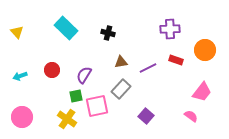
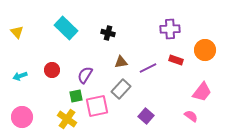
purple semicircle: moved 1 px right
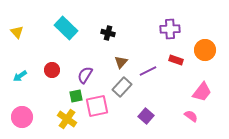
brown triangle: rotated 40 degrees counterclockwise
purple line: moved 3 px down
cyan arrow: rotated 16 degrees counterclockwise
gray rectangle: moved 1 px right, 2 px up
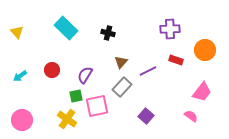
pink circle: moved 3 px down
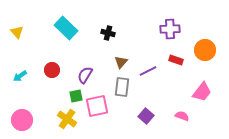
gray rectangle: rotated 36 degrees counterclockwise
pink semicircle: moved 9 px left; rotated 16 degrees counterclockwise
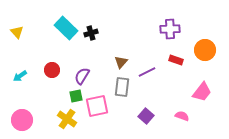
black cross: moved 17 px left; rotated 32 degrees counterclockwise
purple line: moved 1 px left, 1 px down
purple semicircle: moved 3 px left, 1 px down
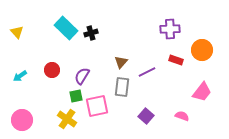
orange circle: moved 3 px left
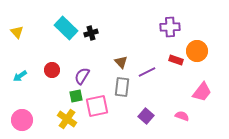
purple cross: moved 2 px up
orange circle: moved 5 px left, 1 px down
brown triangle: rotated 24 degrees counterclockwise
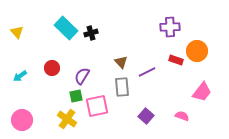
red circle: moved 2 px up
gray rectangle: rotated 12 degrees counterclockwise
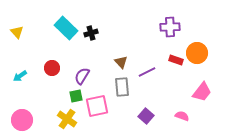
orange circle: moved 2 px down
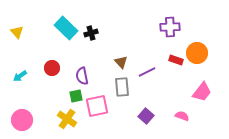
purple semicircle: rotated 42 degrees counterclockwise
